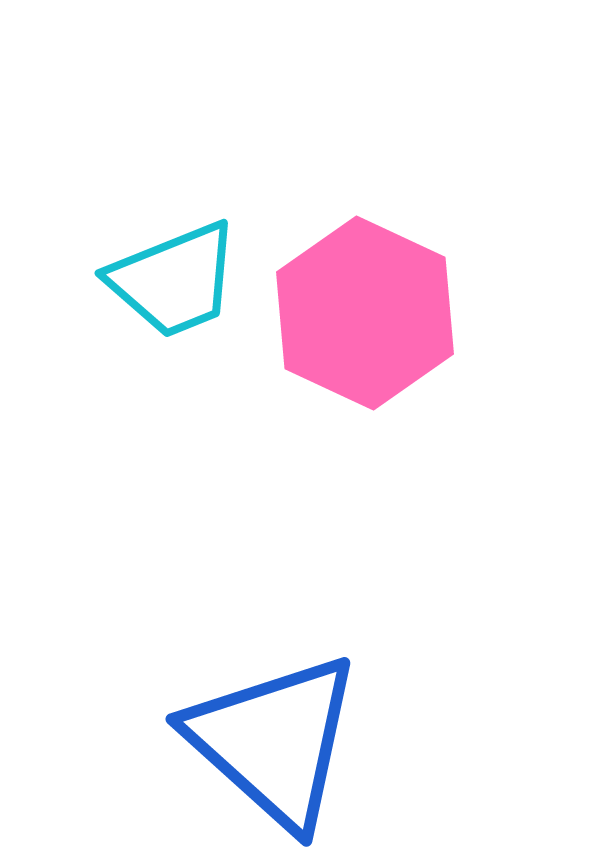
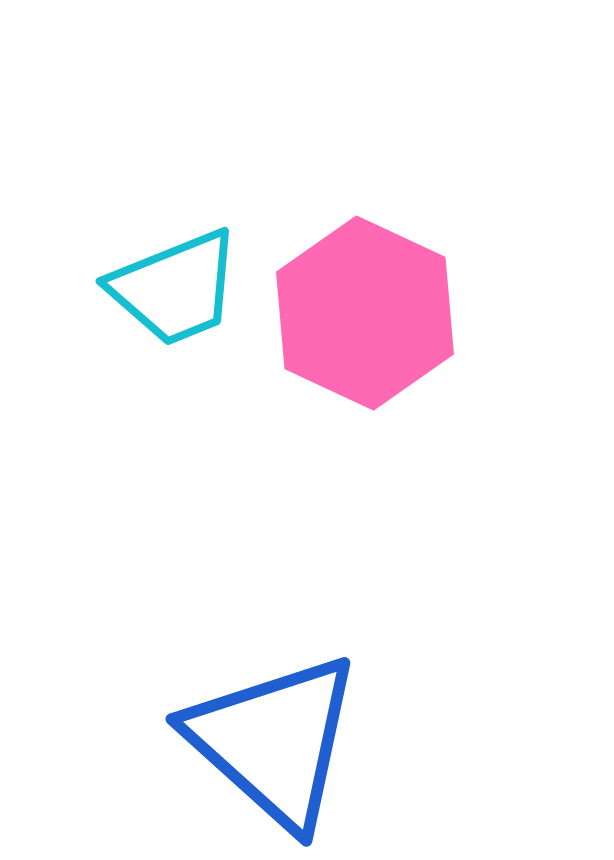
cyan trapezoid: moved 1 px right, 8 px down
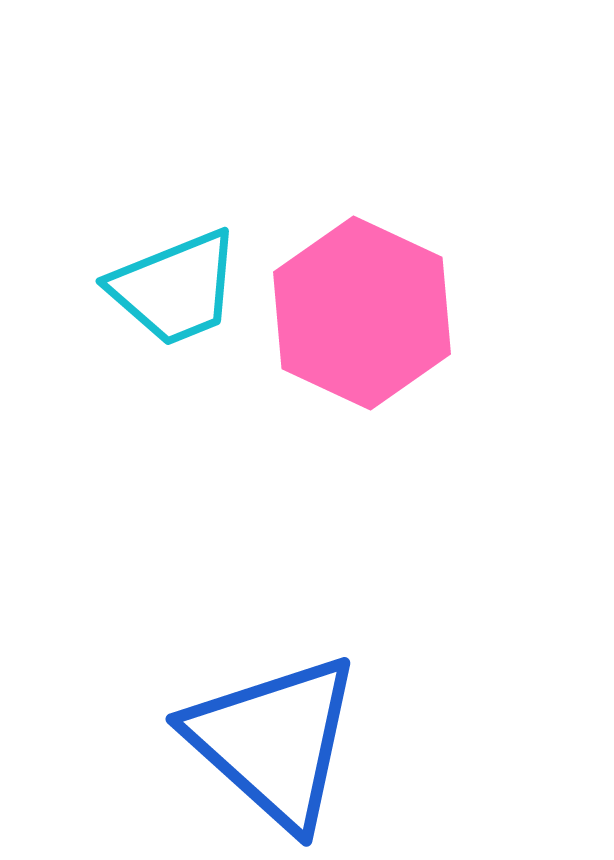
pink hexagon: moved 3 px left
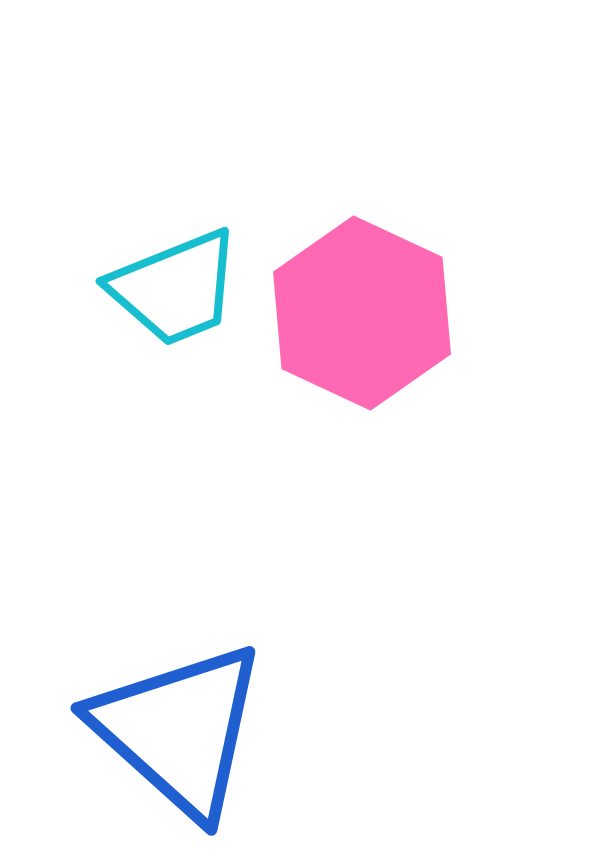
blue triangle: moved 95 px left, 11 px up
